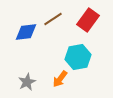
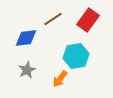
blue diamond: moved 6 px down
cyan hexagon: moved 2 px left, 1 px up
gray star: moved 12 px up
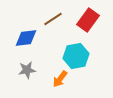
gray star: rotated 18 degrees clockwise
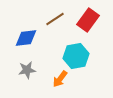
brown line: moved 2 px right
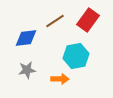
brown line: moved 2 px down
orange arrow: rotated 126 degrees counterclockwise
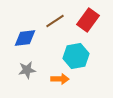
blue diamond: moved 1 px left
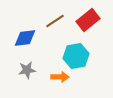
red rectangle: rotated 15 degrees clockwise
orange arrow: moved 2 px up
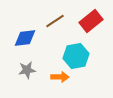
red rectangle: moved 3 px right, 1 px down
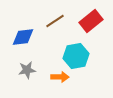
blue diamond: moved 2 px left, 1 px up
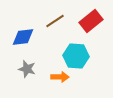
cyan hexagon: rotated 15 degrees clockwise
gray star: moved 1 px up; rotated 24 degrees clockwise
